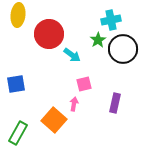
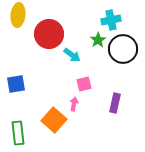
green rectangle: rotated 35 degrees counterclockwise
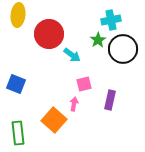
blue square: rotated 30 degrees clockwise
purple rectangle: moved 5 px left, 3 px up
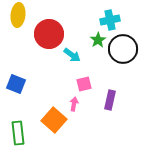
cyan cross: moved 1 px left
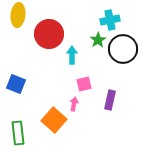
cyan arrow: rotated 126 degrees counterclockwise
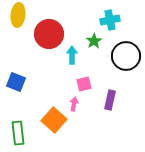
green star: moved 4 px left, 1 px down
black circle: moved 3 px right, 7 px down
blue square: moved 2 px up
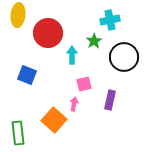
red circle: moved 1 px left, 1 px up
black circle: moved 2 px left, 1 px down
blue square: moved 11 px right, 7 px up
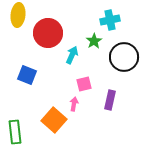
cyan arrow: rotated 24 degrees clockwise
green rectangle: moved 3 px left, 1 px up
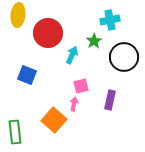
pink square: moved 3 px left, 2 px down
